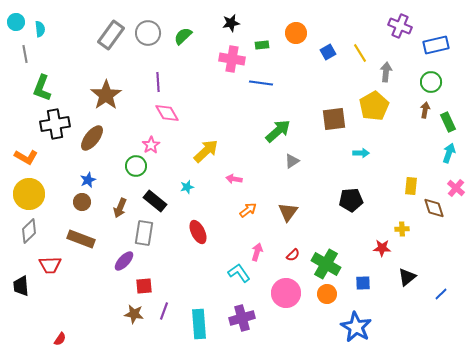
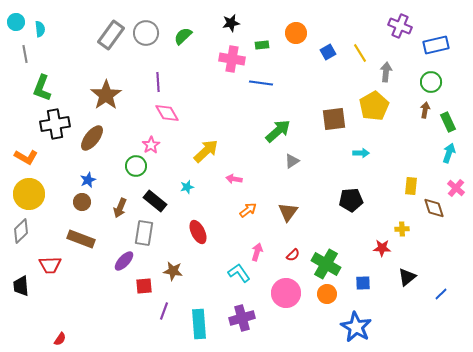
gray circle at (148, 33): moved 2 px left
gray diamond at (29, 231): moved 8 px left
brown star at (134, 314): moved 39 px right, 43 px up
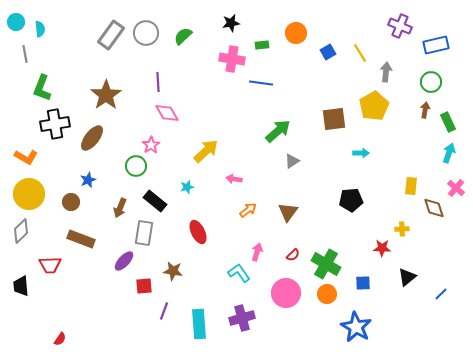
brown circle at (82, 202): moved 11 px left
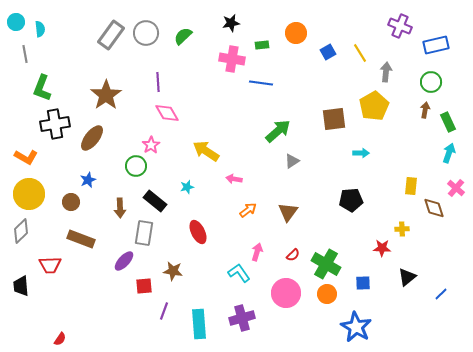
yellow arrow at (206, 151): rotated 104 degrees counterclockwise
brown arrow at (120, 208): rotated 24 degrees counterclockwise
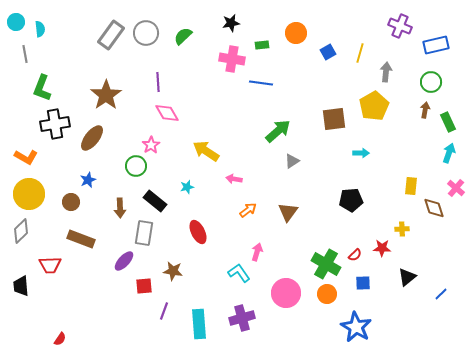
yellow line at (360, 53): rotated 48 degrees clockwise
red semicircle at (293, 255): moved 62 px right
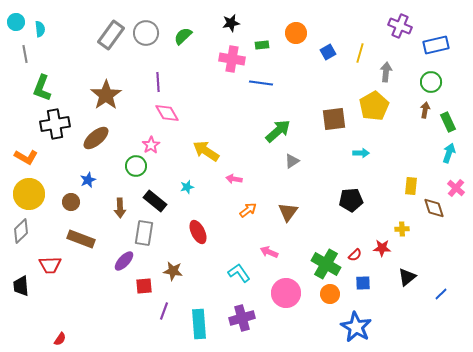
brown ellipse at (92, 138): moved 4 px right; rotated 12 degrees clockwise
pink arrow at (257, 252): moved 12 px right; rotated 84 degrees counterclockwise
orange circle at (327, 294): moved 3 px right
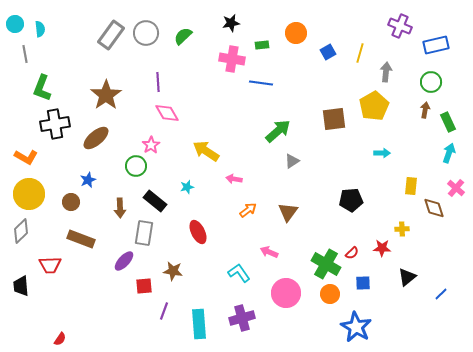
cyan circle at (16, 22): moved 1 px left, 2 px down
cyan arrow at (361, 153): moved 21 px right
red semicircle at (355, 255): moved 3 px left, 2 px up
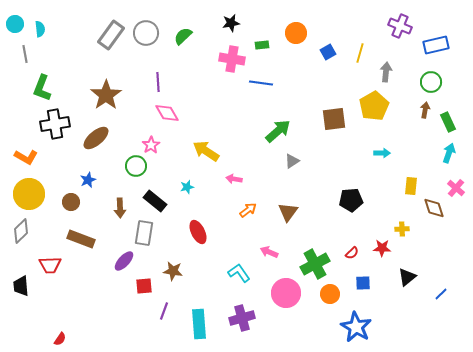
green cross at (326, 264): moved 11 px left; rotated 32 degrees clockwise
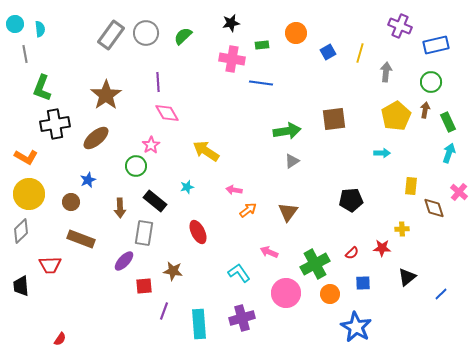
yellow pentagon at (374, 106): moved 22 px right, 10 px down
green arrow at (278, 131): moved 9 px right; rotated 32 degrees clockwise
pink arrow at (234, 179): moved 11 px down
pink cross at (456, 188): moved 3 px right, 4 px down
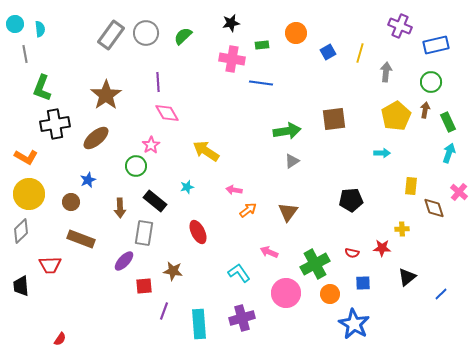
red semicircle at (352, 253): rotated 56 degrees clockwise
blue star at (356, 327): moved 2 px left, 3 px up
